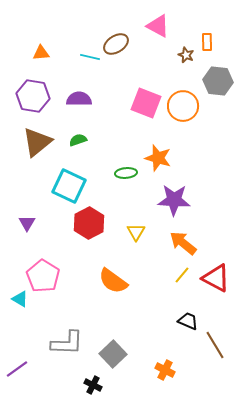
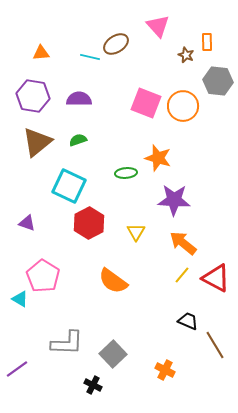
pink triangle: rotated 20 degrees clockwise
purple triangle: rotated 42 degrees counterclockwise
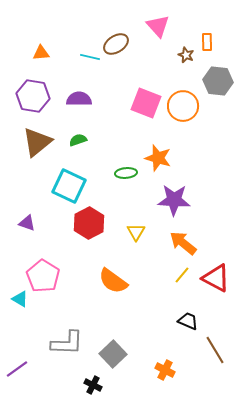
brown line: moved 5 px down
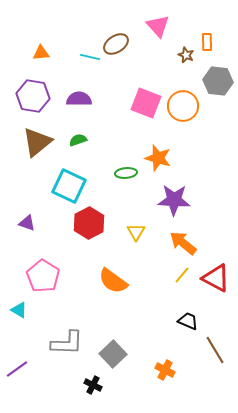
cyan triangle: moved 1 px left, 11 px down
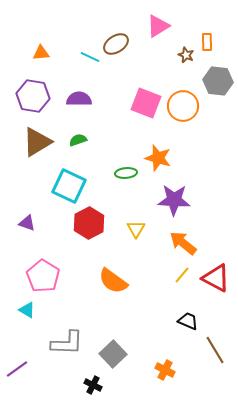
pink triangle: rotated 40 degrees clockwise
cyan line: rotated 12 degrees clockwise
brown triangle: rotated 8 degrees clockwise
yellow triangle: moved 3 px up
cyan triangle: moved 8 px right
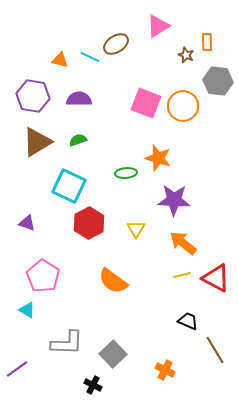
orange triangle: moved 19 px right, 7 px down; rotated 18 degrees clockwise
yellow line: rotated 36 degrees clockwise
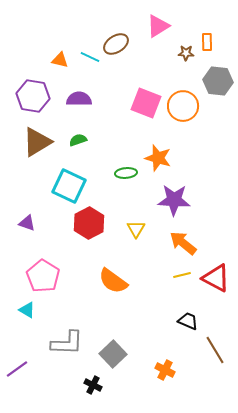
brown star: moved 2 px up; rotated 21 degrees counterclockwise
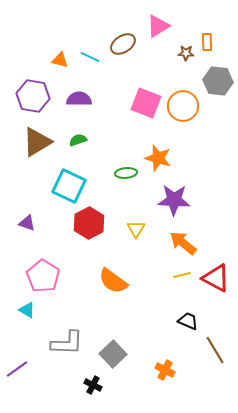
brown ellipse: moved 7 px right
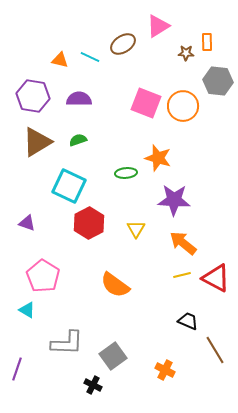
orange semicircle: moved 2 px right, 4 px down
gray square: moved 2 px down; rotated 8 degrees clockwise
purple line: rotated 35 degrees counterclockwise
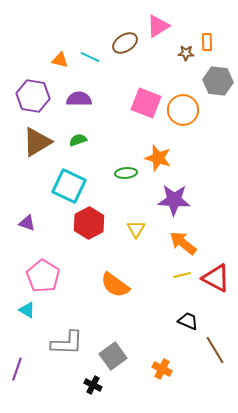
brown ellipse: moved 2 px right, 1 px up
orange circle: moved 4 px down
orange cross: moved 3 px left, 1 px up
